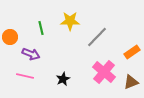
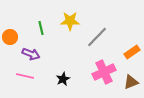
pink cross: rotated 25 degrees clockwise
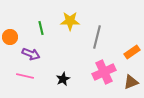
gray line: rotated 30 degrees counterclockwise
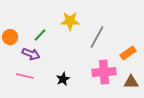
green line: moved 1 px left, 7 px down; rotated 56 degrees clockwise
gray line: rotated 15 degrees clockwise
orange rectangle: moved 4 px left, 1 px down
pink cross: rotated 20 degrees clockwise
brown triangle: rotated 21 degrees clockwise
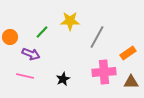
green line: moved 2 px right, 3 px up
